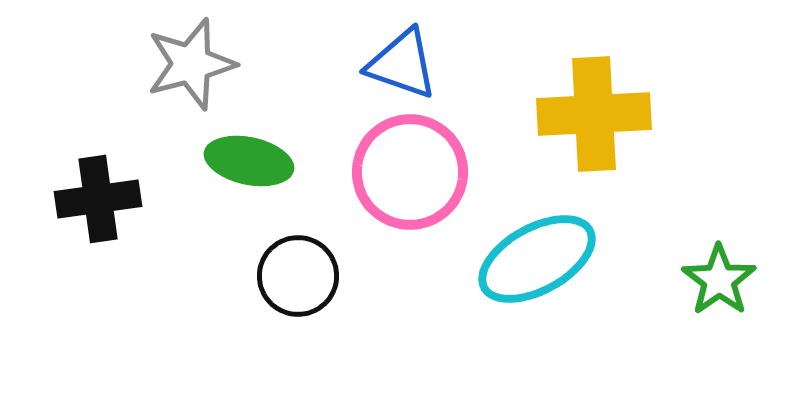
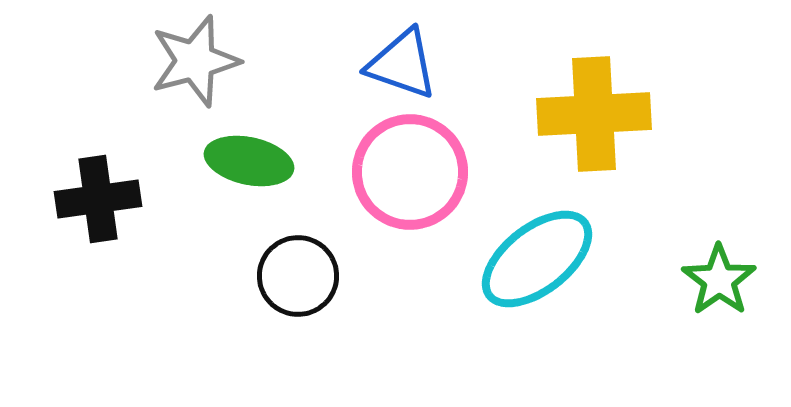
gray star: moved 4 px right, 3 px up
cyan ellipse: rotated 9 degrees counterclockwise
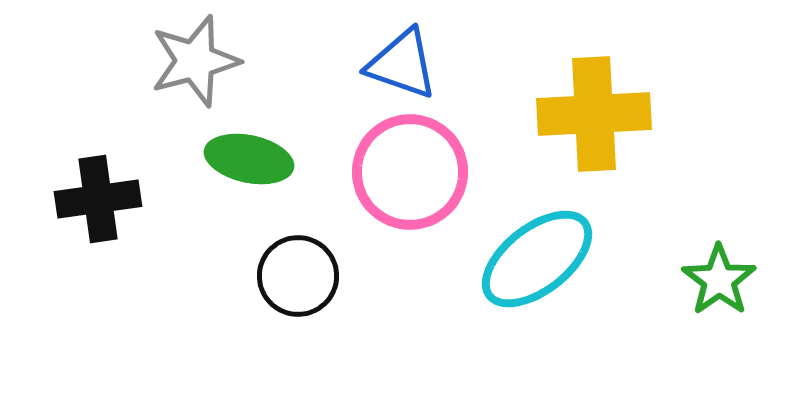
green ellipse: moved 2 px up
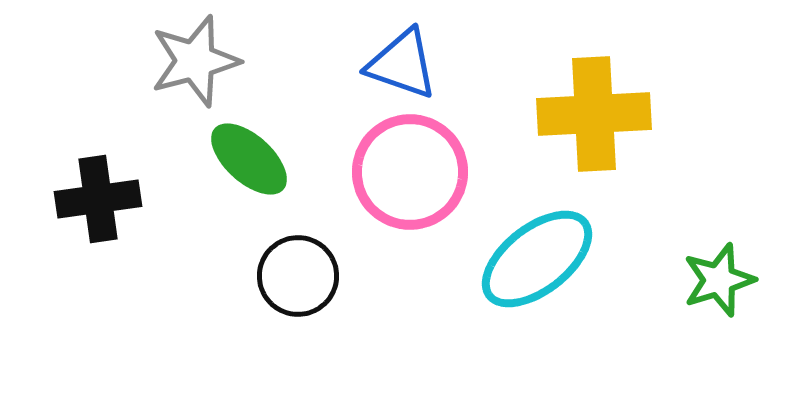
green ellipse: rotated 30 degrees clockwise
green star: rotated 18 degrees clockwise
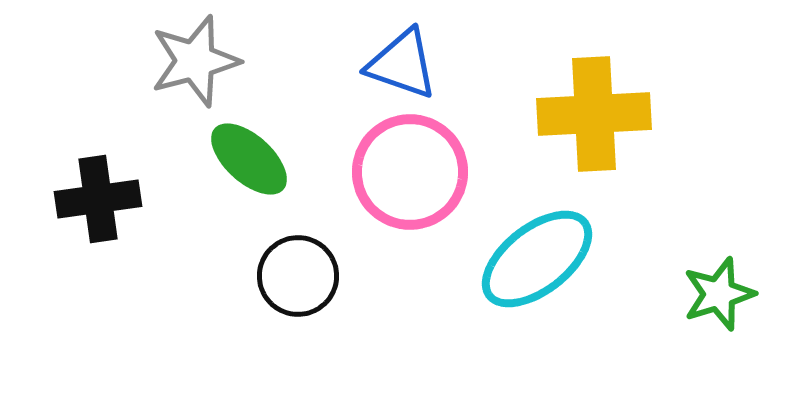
green star: moved 14 px down
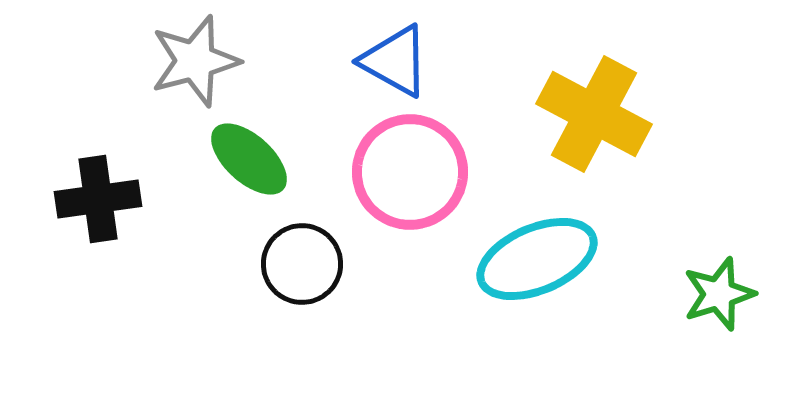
blue triangle: moved 7 px left, 3 px up; rotated 10 degrees clockwise
yellow cross: rotated 31 degrees clockwise
cyan ellipse: rotated 15 degrees clockwise
black circle: moved 4 px right, 12 px up
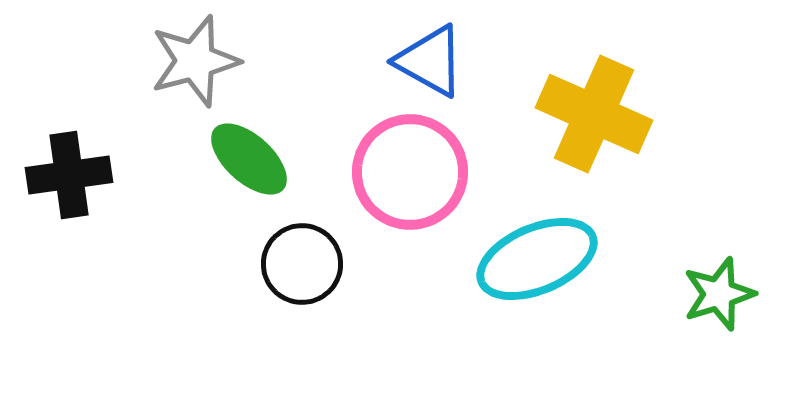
blue triangle: moved 35 px right
yellow cross: rotated 4 degrees counterclockwise
black cross: moved 29 px left, 24 px up
